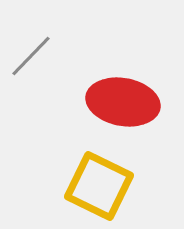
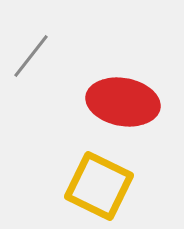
gray line: rotated 6 degrees counterclockwise
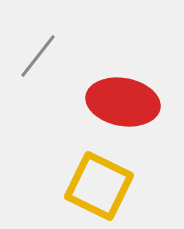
gray line: moved 7 px right
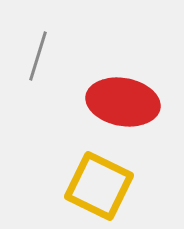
gray line: rotated 21 degrees counterclockwise
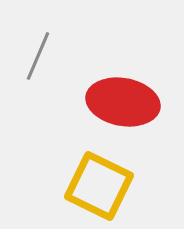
gray line: rotated 6 degrees clockwise
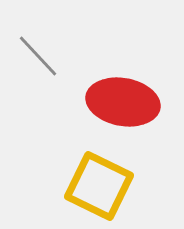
gray line: rotated 66 degrees counterclockwise
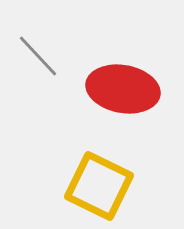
red ellipse: moved 13 px up
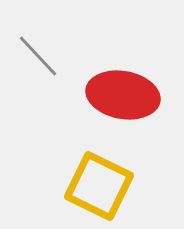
red ellipse: moved 6 px down
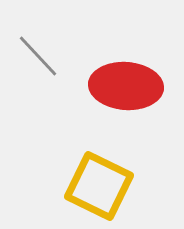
red ellipse: moved 3 px right, 9 px up; rotated 6 degrees counterclockwise
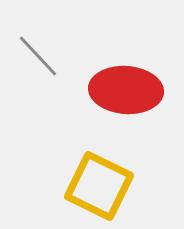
red ellipse: moved 4 px down
